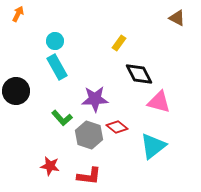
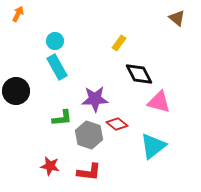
brown triangle: rotated 12 degrees clockwise
green L-shape: rotated 55 degrees counterclockwise
red diamond: moved 3 px up
red L-shape: moved 4 px up
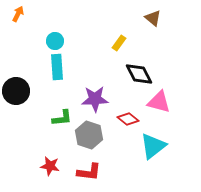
brown triangle: moved 24 px left
cyan rectangle: rotated 25 degrees clockwise
red diamond: moved 11 px right, 5 px up
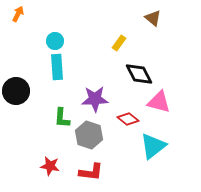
green L-shape: rotated 100 degrees clockwise
red L-shape: moved 2 px right
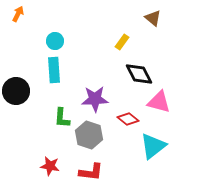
yellow rectangle: moved 3 px right, 1 px up
cyan rectangle: moved 3 px left, 3 px down
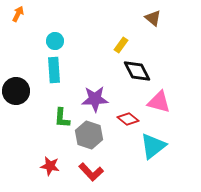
yellow rectangle: moved 1 px left, 3 px down
black diamond: moved 2 px left, 3 px up
red L-shape: rotated 40 degrees clockwise
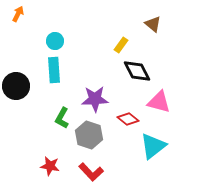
brown triangle: moved 6 px down
black circle: moved 5 px up
green L-shape: rotated 25 degrees clockwise
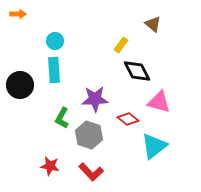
orange arrow: rotated 63 degrees clockwise
black circle: moved 4 px right, 1 px up
cyan triangle: moved 1 px right
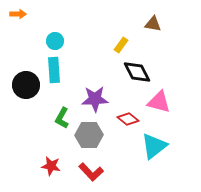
brown triangle: rotated 30 degrees counterclockwise
black diamond: moved 1 px down
black circle: moved 6 px right
gray hexagon: rotated 20 degrees counterclockwise
red star: moved 1 px right
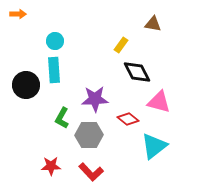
red star: rotated 12 degrees counterclockwise
